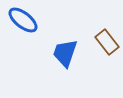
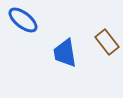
blue trapezoid: rotated 28 degrees counterclockwise
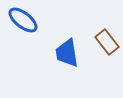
blue trapezoid: moved 2 px right
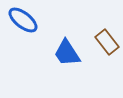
blue trapezoid: rotated 24 degrees counterclockwise
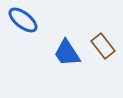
brown rectangle: moved 4 px left, 4 px down
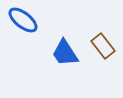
blue trapezoid: moved 2 px left
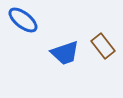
blue trapezoid: rotated 76 degrees counterclockwise
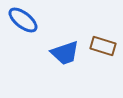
brown rectangle: rotated 35 degrees counterclockwise
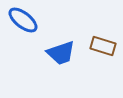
blue trapezoid: moved 4 px left
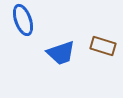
blue ellipse: rotated 32 degrees clockwise
